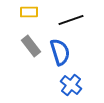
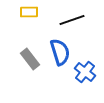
black line: moved 1 px right
gray rectangle: moved 1 px left, 13 px down
blue cross: moved 14 px right, 13 px up
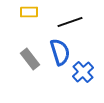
black line: moved 2 px left, 2 px down
blue cross: moved 2 px left; rotated 10 degrees clockwise
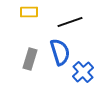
gray rectangle: rotated 55 degrees clockwise
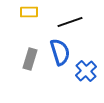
blue cross: moved 3 px right, 1 px up
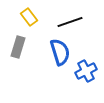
yellow rectangle: moved 5 px down; rotated 54 degrees clockwise
gray rectangle: moved 12 px left, 12 px up
blue cross: rotated 15 degrees clockwise
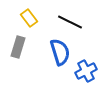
yellow rectangle: moved 1 px down
black line: rotated 45 degrees clockwise
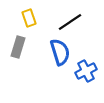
yellow rectangle: rotated 18 degrees clockwise
black line: rotated 60 degrees counterclockwise
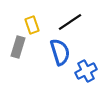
yellow rectangle: moved 3 px right, 7 px down
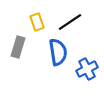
yellow rectangle: moved 5 px right, 3 px up
blue semicircle: moved 2 px left; rotated 8 degrees clockwise
blue cross: moved 1 px right, 2 px up
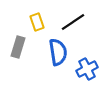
black line: moved 3 px right
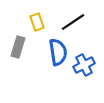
blue cross: moved 3 px left, 4 px up
